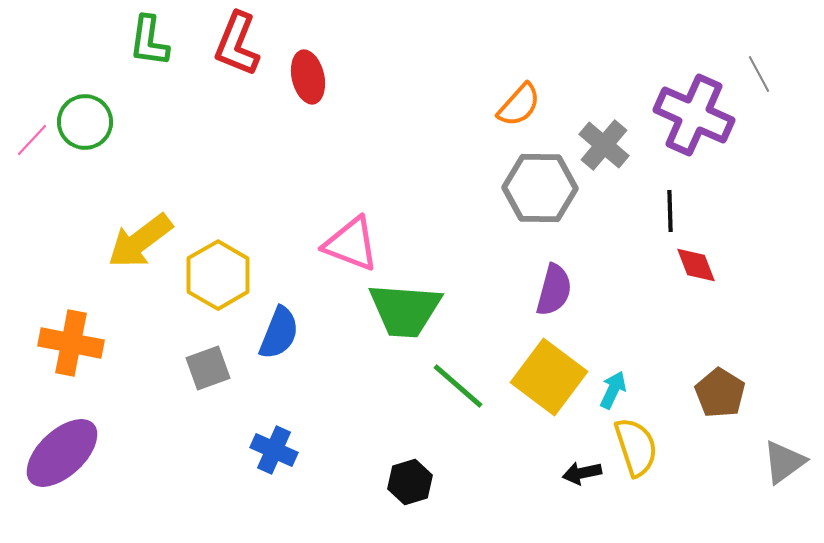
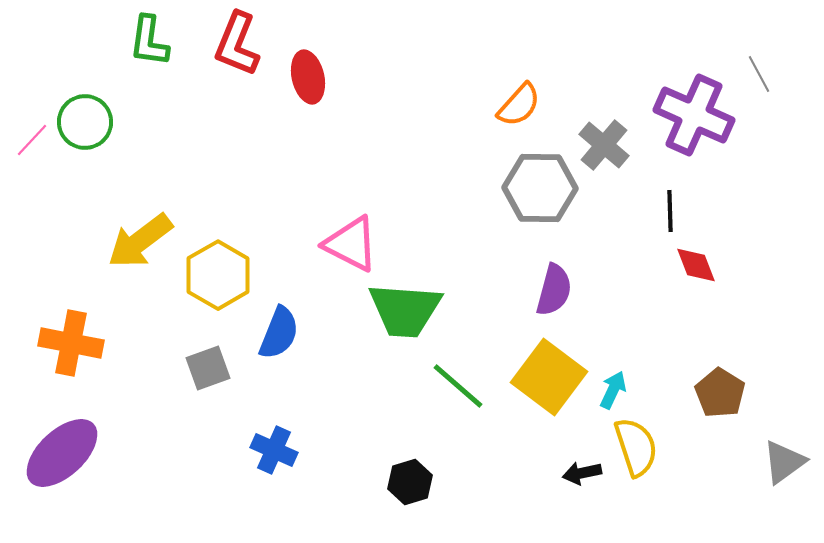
pink triangle: rotated 6 degrees clockwise
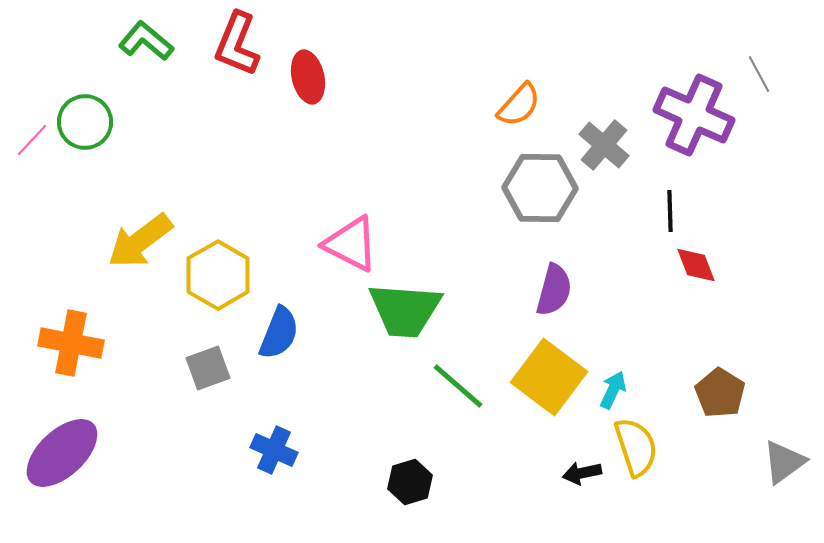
green L-shape: moved 3 px left; rotated 122 degrees clockwise
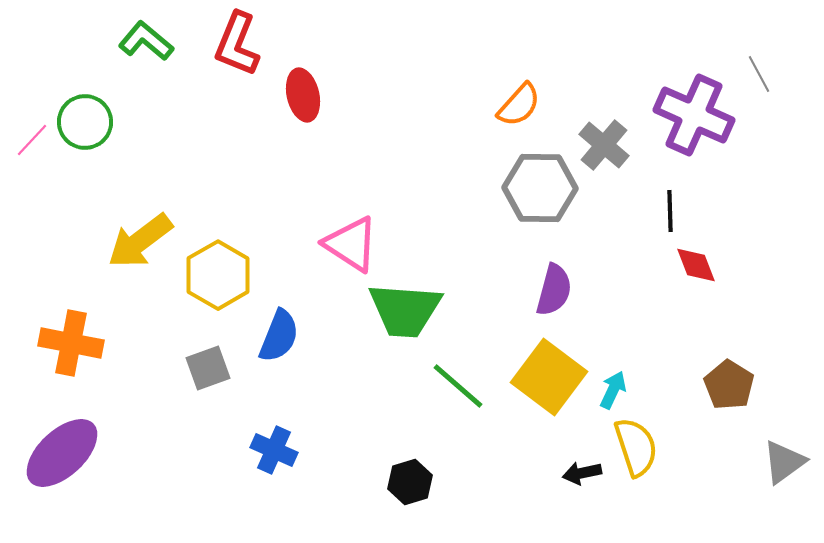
red ellipse: moved 5 px left, 18 px down
pink triangle: rotated 6 degrees clockwise
blue semicircle: moved 3 px down
brown pentagon: moved 9 px right, 8 px up
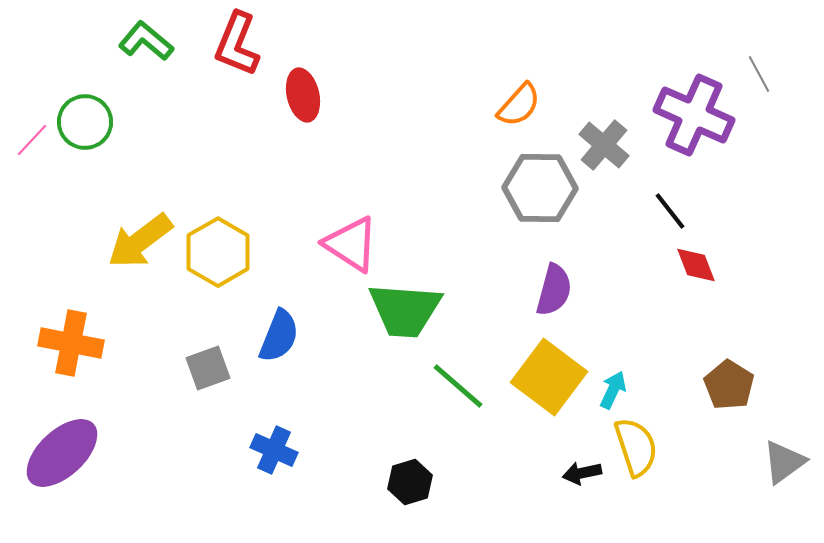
black line: rotated 36 degrees counterclockwise
yellow hexagon: moved 23 px up
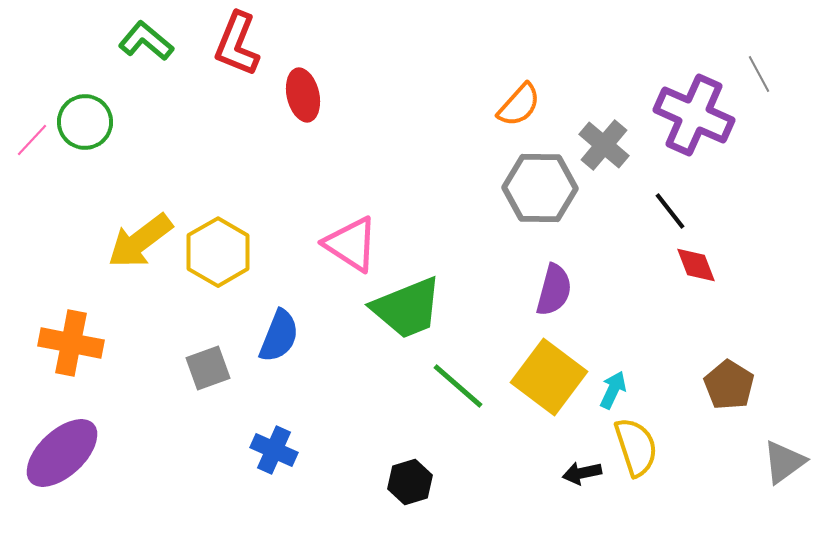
green trapezoid: moved 2 px right, 2 px up; rotated 26 degrees counterclockwise
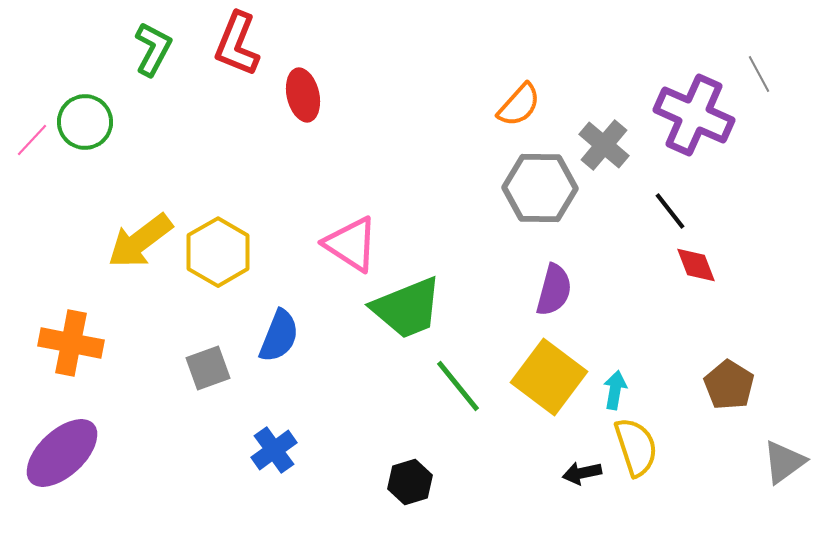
green L-shape: moved 7 px right, 8 px down; rotated 78 degrees clockwise
green line: rotated 10 degrees clockwise
cyan arrow: moved 2 px right; rotated 15 degrees counterclockwise
blue cross: rotated 30 degrees clockwise
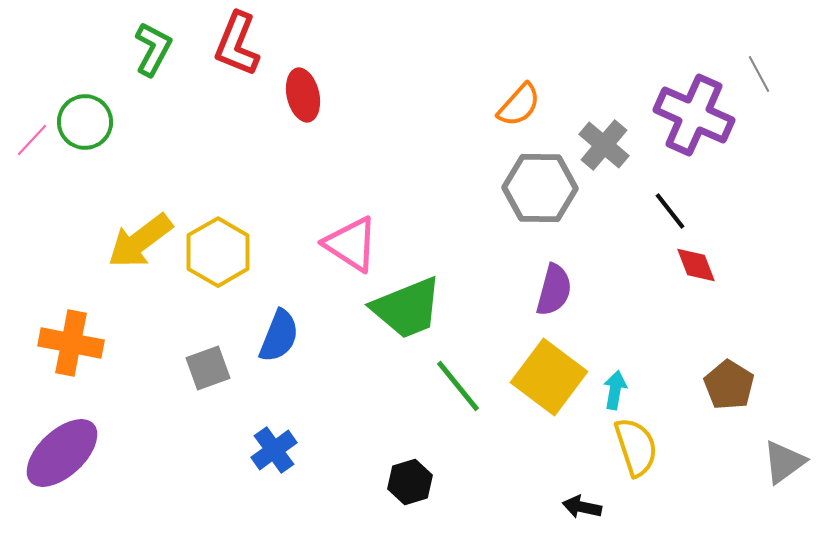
black arrow: moved 34 px down; rotated 24 degrees clockwise
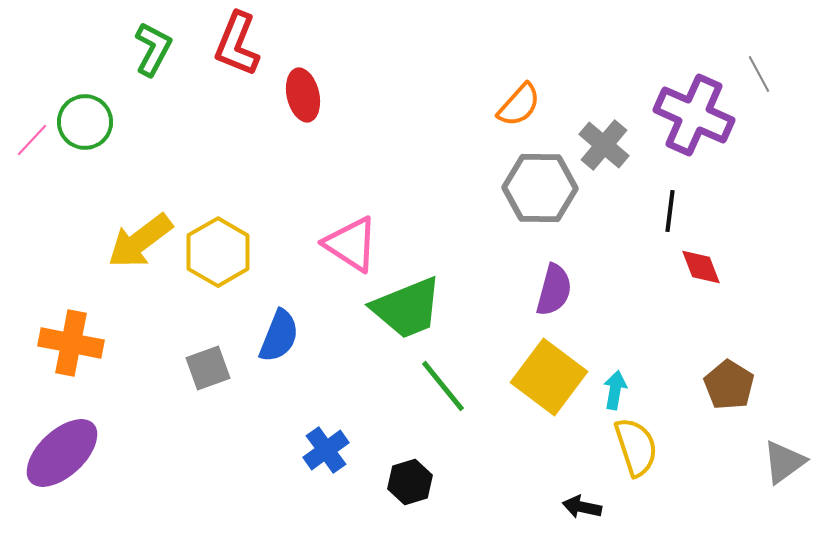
black line: rotated 45 degrees clockwise
red diamond: moved 5 px right, 2 px down
green line: moved 15 px left
blue cross: moved 52 px right
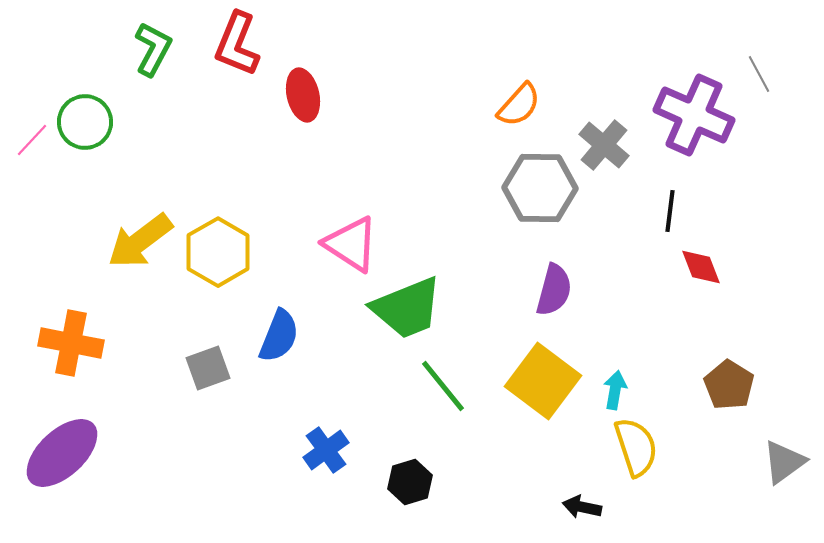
yellow square: moved 6 px left, 4 px down
